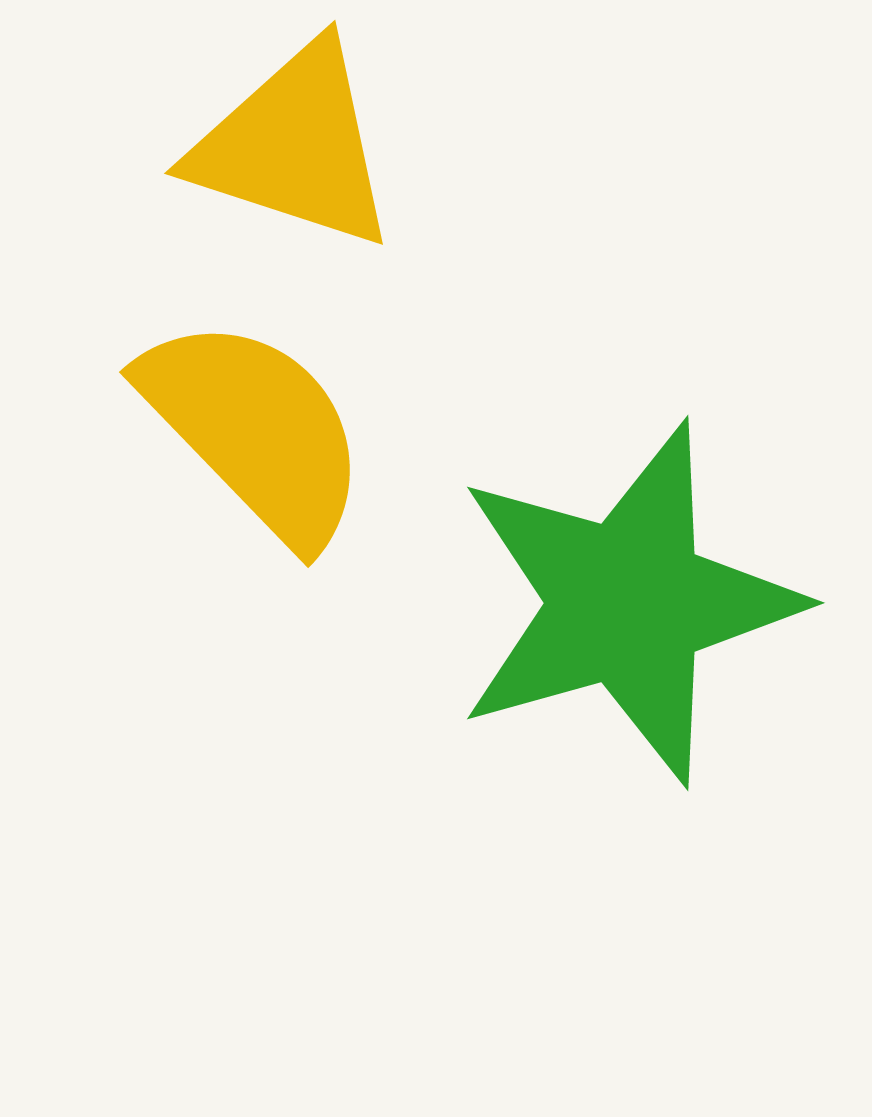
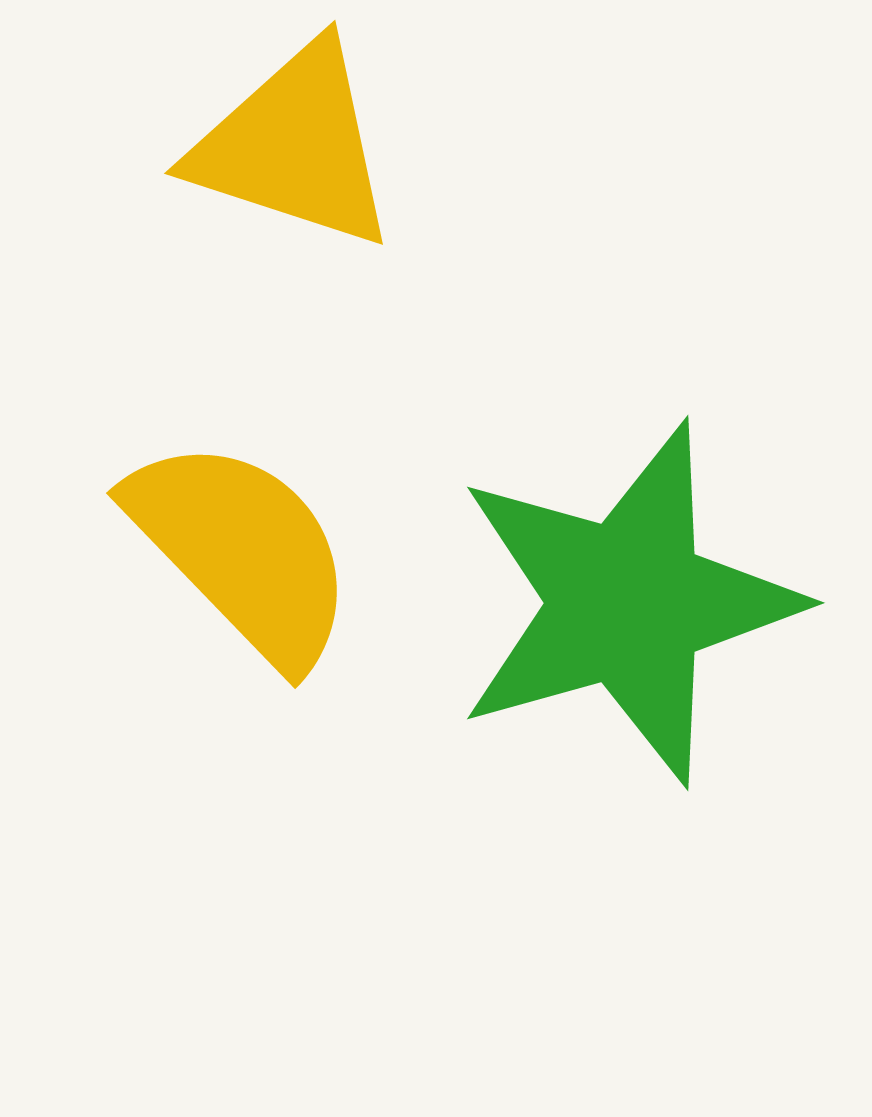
yellow semicircle: moved 13 px left, 121 px down
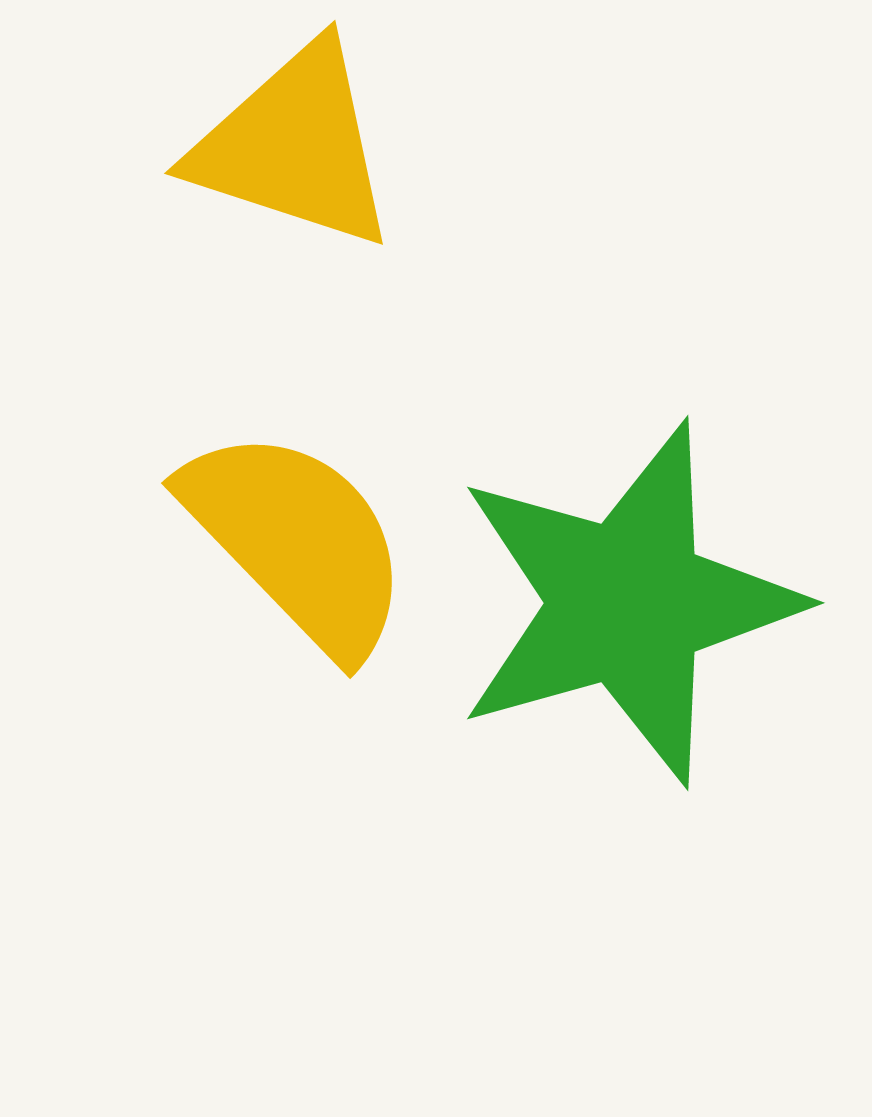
yellow semicircle: moved 55 px right, 10 px up
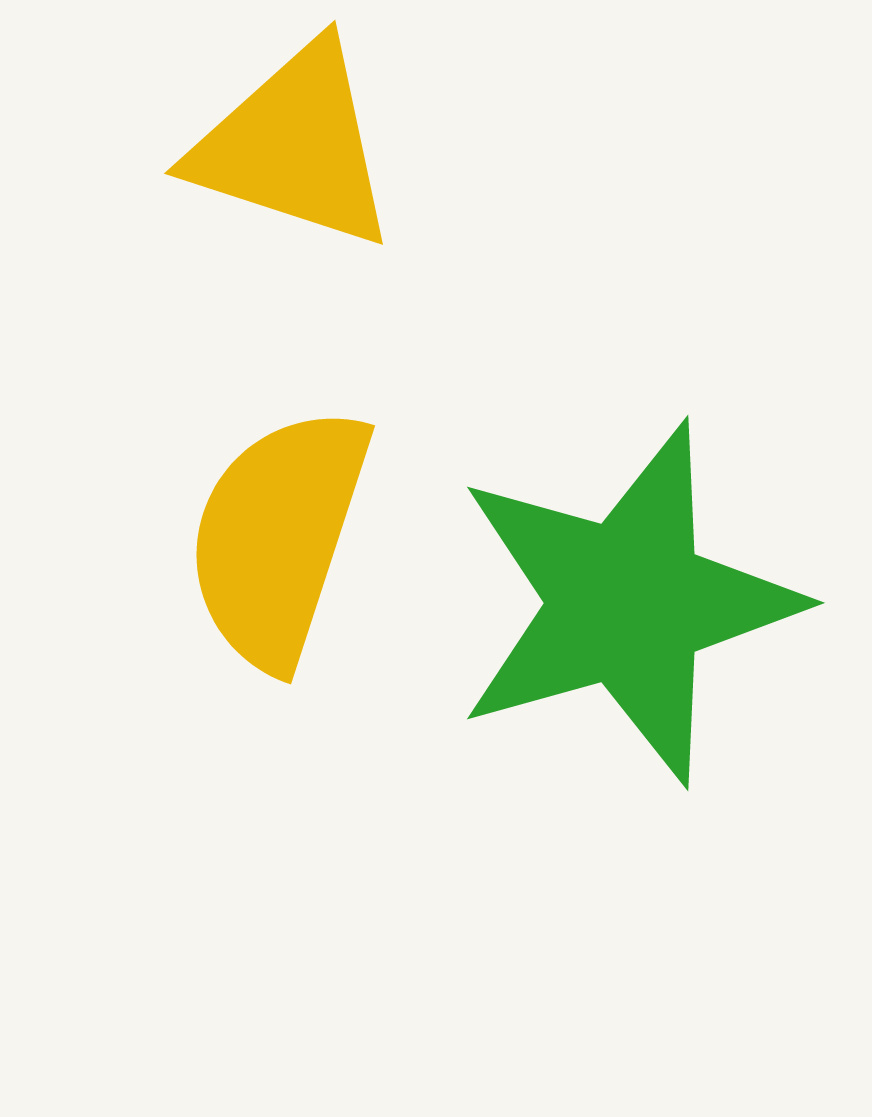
yellow semicircle: moved 19 px left, 4 px up; rotated 118 degrees counterclockwise
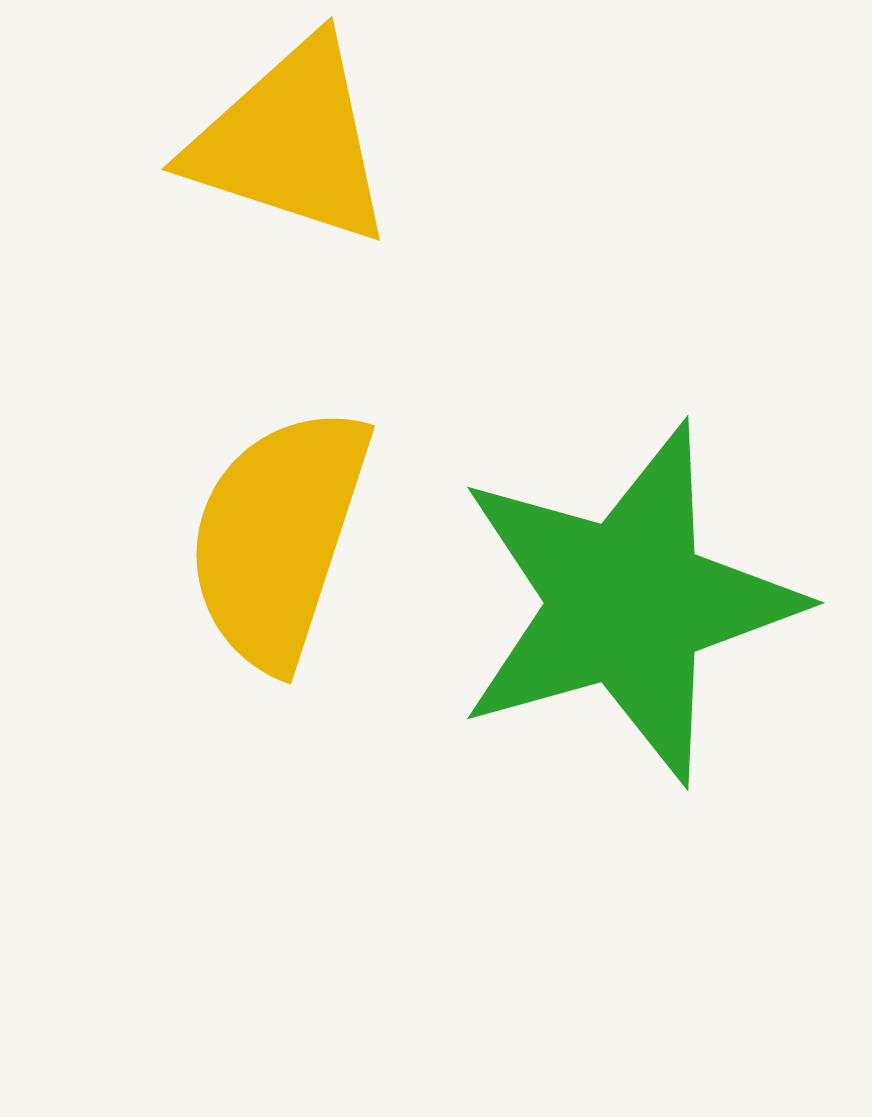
yellow triangle: moved 3 px left, 4 px up
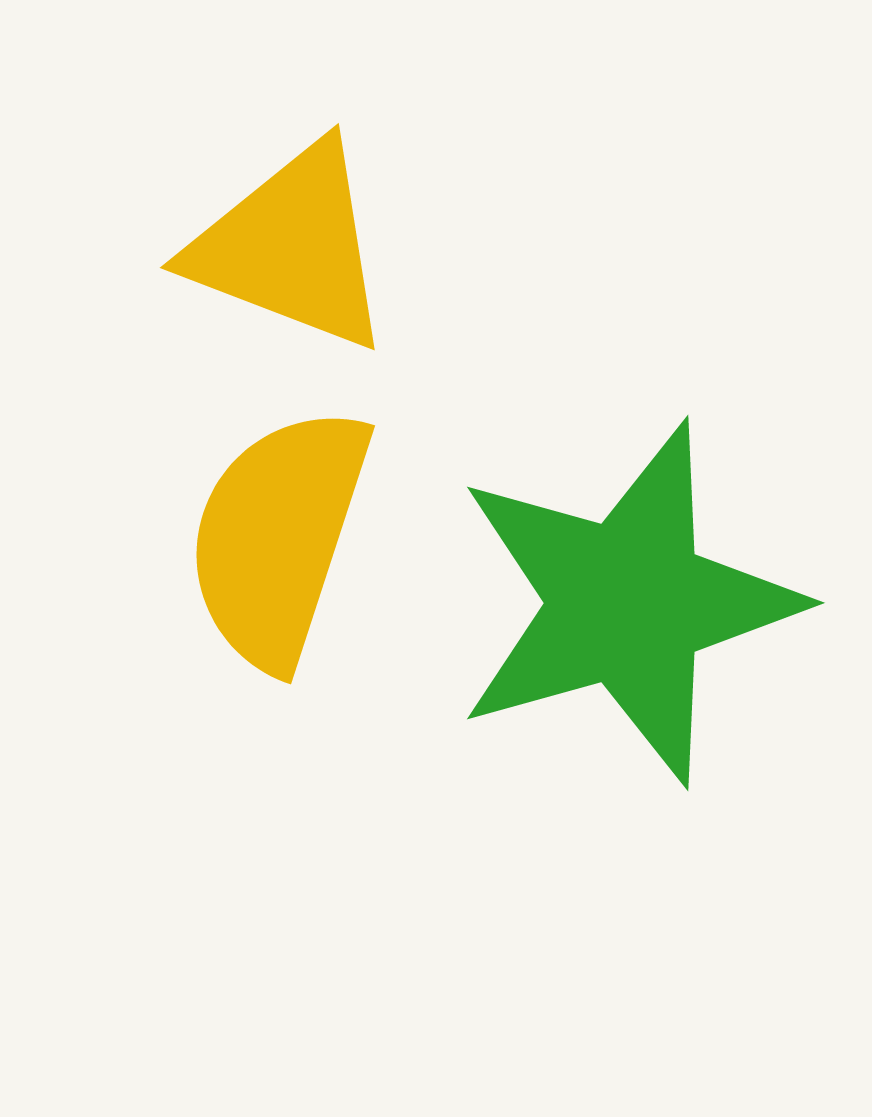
yellow triangle: moved 105 px down; rotated 3 degrees clockwise
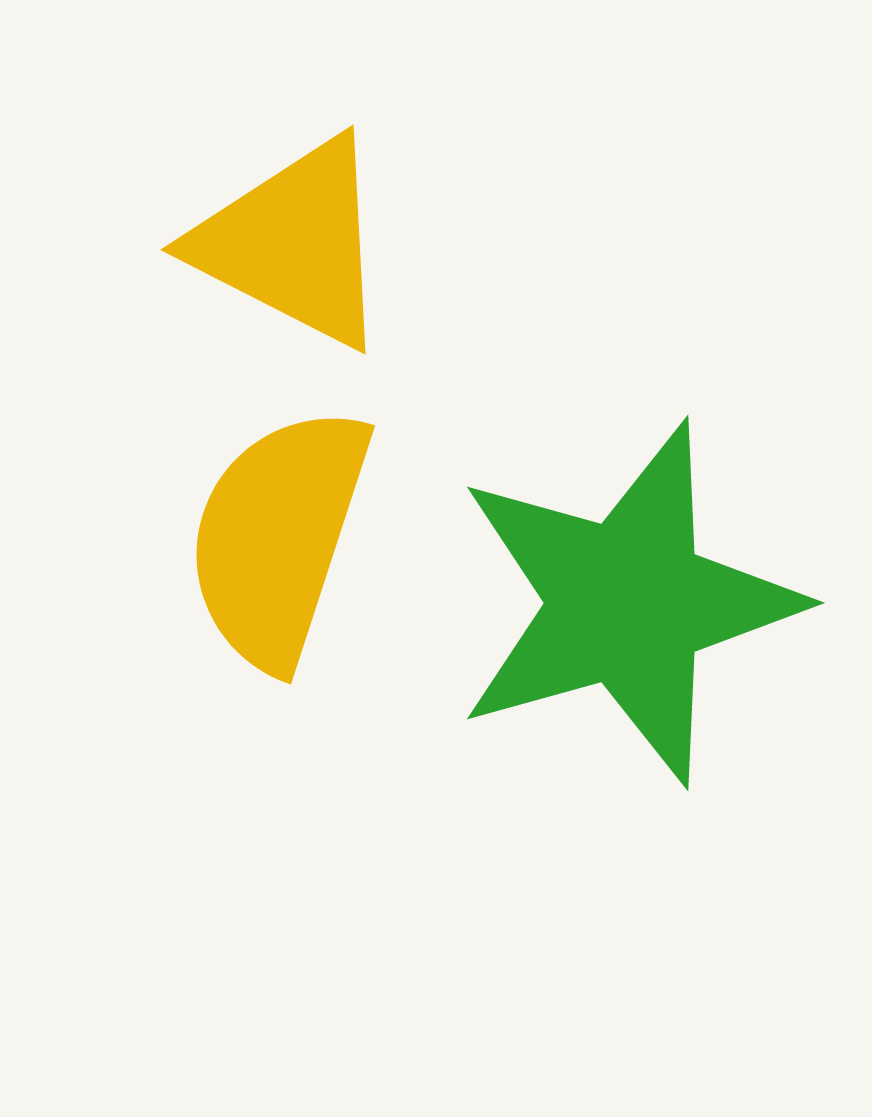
yellow triangle: moved 2 px right, 4 px up; rotated 6 degrees clockwise
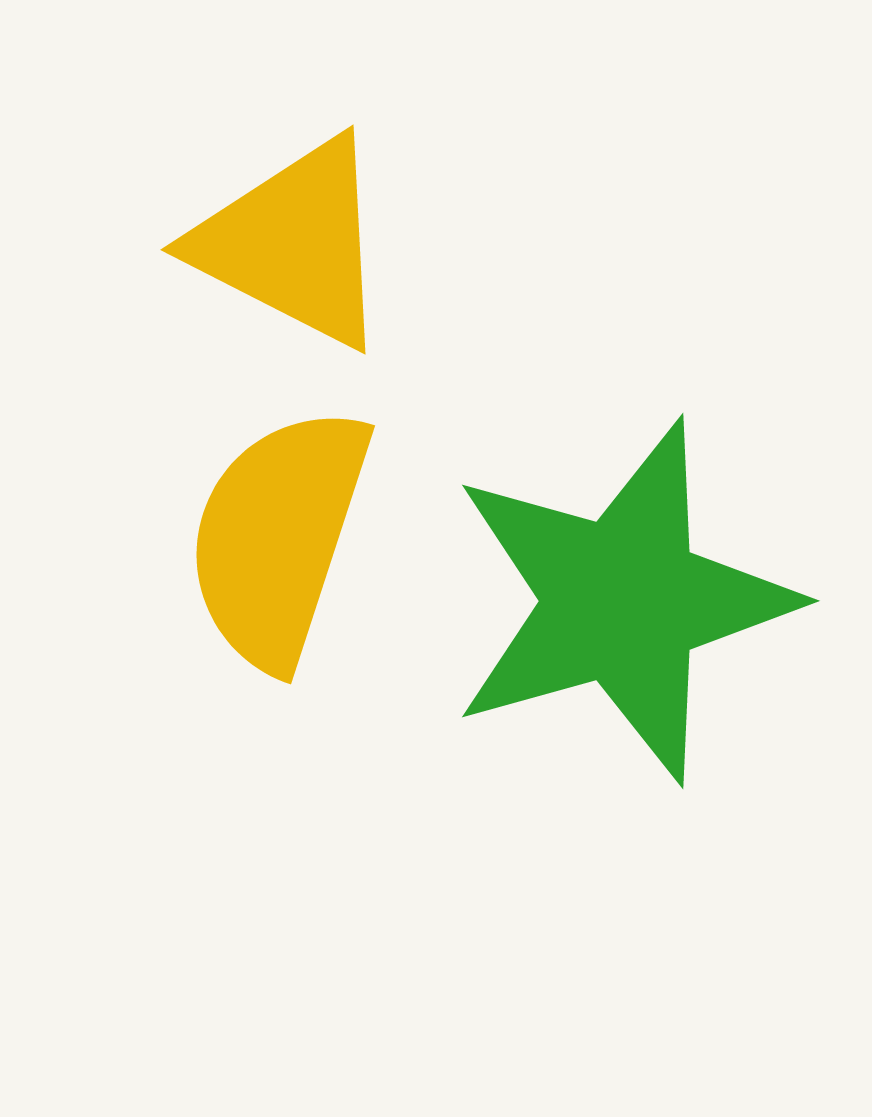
green star: moved 5 px left, 2 px up
